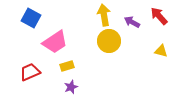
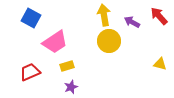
yellow triangle: moved 1 px left, 13 px down
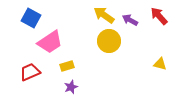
yellow arrow: rotated 45 degrees counterclockwise
purple arrow: moved 2 px left, 2 px up
pink trapezoid: moved 5 px left
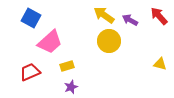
pink trapezoid: rotated 8 degrees counterclockwise
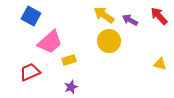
blue square: moved 2 px up
yellow rectangle: moved 2 px right, 6 px up
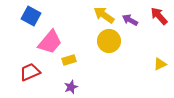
pink trapezoid: rotated 8 degrees counterclockwise
yellow triangle: rotated 40 degrees counterclockwise
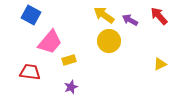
blue square: moved 1 px up
red trapezoid: rotated 30 degrees clockwise
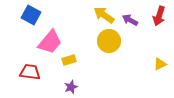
red arrow: rotated 120 degrees counterclockwise
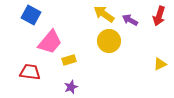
yellow arrow: moved 1 px up
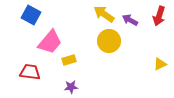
purple star: rotated 16 degrees clockwise
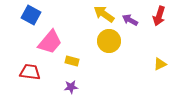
yellow rectangle: moved 3 px right, 1 px down; rotated 32 degrees clockwise
